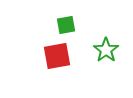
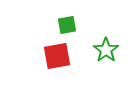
green square: moved 1 px right
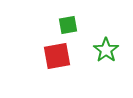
green square: moved 1 px right
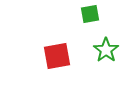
green square: moved 22 px right, 11 px up
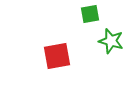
green star: moved 5 px right, 9 px up; rotated 20 degrees counterclockwise
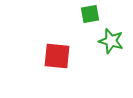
red square: rotated 16 degrees clockwise
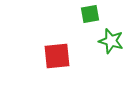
red square: rotated 12 degrees counterclockwise
